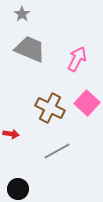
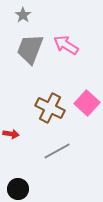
gray star: moved 1 px right, 1 px down
gray trapezoid: rotated 92 degrees counterclockwise
pink arrow: moved 11 px left, 14 px up; rotated 85 degrees counterclockwise
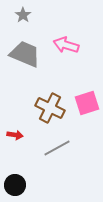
pink arrow: rotated 15 degrees counterclockwise
gray trapezoid: moved 5 px left, 5 px down; rotated 92 degrees clockwise
pink square: rotated 30 degrees clockwise
red arrow: moved 4 px right, 1 px down
gray line: moved 3 px up
black circle: moved 3 px left, 4 px up
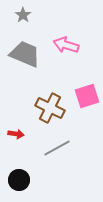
pink square: moved 7 px up
red arrow: moved 1 px right, 1 px up
black circle: moved 4 px right, 5 px up
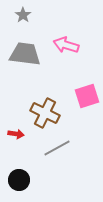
gray trapezoid: rotated 16 degrees counterclockwise
brown cross: moved 5 px left, 5 px down
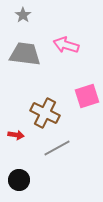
red arrow: moved 1 px down
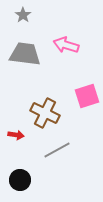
gray line: moved 2 px down
black circle: moved 1 px right
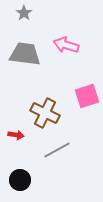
gray star: moved 1 px right, 2 px up
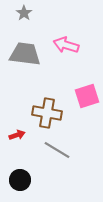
brown cross: moved 2 px right; rotated 16 degrees counterclockwise
red arrow: moved 1 px right; rotated 28 degrees counterclockwise
gray line: rotated 60 degrees clockwise
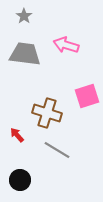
gray star: moved 3 px down
brown cross: rotated 8 degrees clockwise
red arrow: rotated 112 degrees counterclockwise
